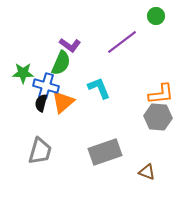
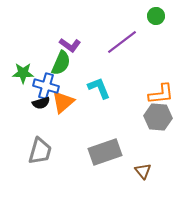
black semicircle: rotated 120 degrees counterclockwise
brown triangle: moved 4 px left, 1 px up; rotated 30 degrees clockwise
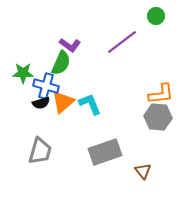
cyan L-shape: moved 9 px left, 16 px down
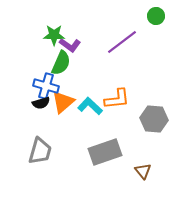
green star: moved 31 px right, 38 px up
orange L-shape: moved 44 px left, 5 px down
cyan L-shape: moved 2 px down; rotated 25 degrees counterclockwise
gray hexagon: moved 4 px left, 2 px down
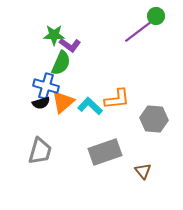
purple line: moved 17 px right, 11 px up
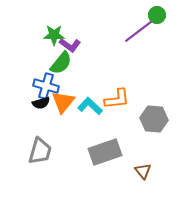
green circle: moved 1 px right, 1 px up
green semicircle: rotated 15 degrees clockwise
orange triangle: rotated 10 degrees counterclockwise
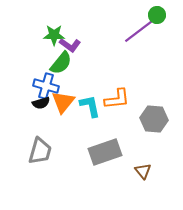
cyan L-shape: rotated 35 degrees clockwise
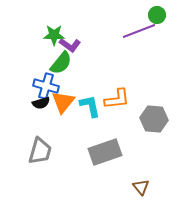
purple line: rotated 16 degrees clockwise
brown triangle: moved 2 px left, 16 px down
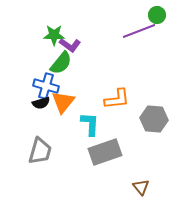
cyan L-shape: moved 18 px down; rotated 15 degrees clockwise
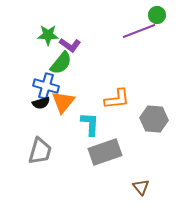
green star: moved 6 px left
